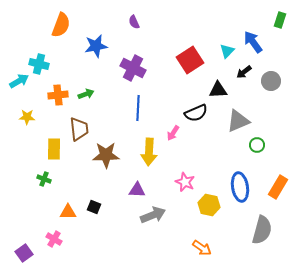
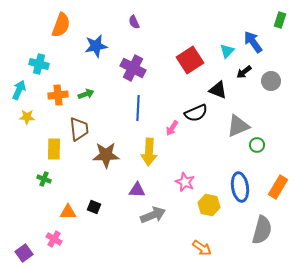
cyan arrow: moved 9 px down; rotated 36 degrees counterclockwise
black triangle: rotated 24 degrees clockwise
gray triangle: moved 5 px down
pink arrow: moved 1 px left, 5 px up
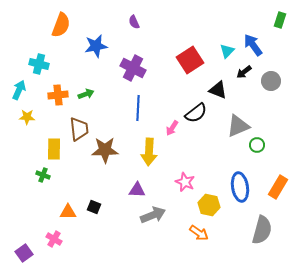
blue arrow: moved 3 px down
black semicircle: rotated 15 degrees counterclockwise
brown star: moved 1 px left, 5 px up
green cross: moved 1 px left, 4 px up
orange arrow: moved 3 px left, 15 px up
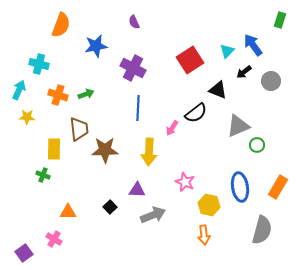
orange cross: rotated 24 degrees clockwise
black square: moved 16 px right; rotated 24 degrees clockwise
orange arrow: moved 5 px right, 2 px down; rotated 48 degrees clockwise
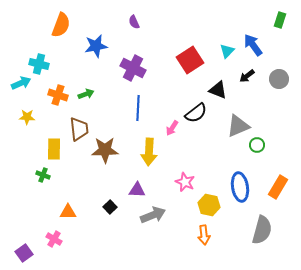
black arrow: moved 3 px right, 4 px down
gray circle: moved 8 px right, 2 px up
cyan arrow: moved 2 px right, 7 px up; rotated 42 degrees clockwise
